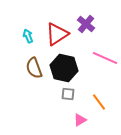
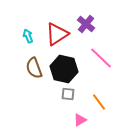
pink line: moved 4 px left; rotated 20 degrees clockwise
black hexagon: moved 1 px down
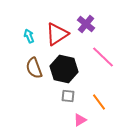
cyan arrow: moved 1 px right
pink line: moved 2 px right, 1 px up
gray square: moved 2 px down
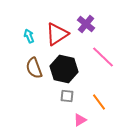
gray square: moved 1 px left
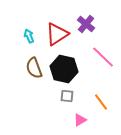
orange line: moved 2 px right
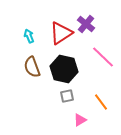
red triangle: moved 4 px right, 1 px up
brown semicircle: moved 2 px left, 1 px up
gray square: rotated 16 degrees counterclockwise
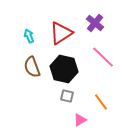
purple cross: moved 9 px right, 1 px up
gray square: rotated 24 degrees clockwise
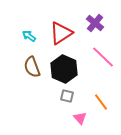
cyan arrow: rotated 32 degrees counterclockwise
black hexagon: rotated 12 degrees clockwise
pink triangle: moved 2 px up; rotated 40 degrees counterclockwise
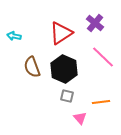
cyan arrow: moved 15 px left; rotated 24 degrees counterclockwise
orange line: rotated 60 degrees counterclockwise
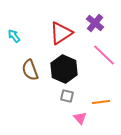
cyan arrow: rotated 40 degrees clockwise
pink line: moved 1 px right, 2 px up
brown semicircle: moved 2 px left, 3 px down
